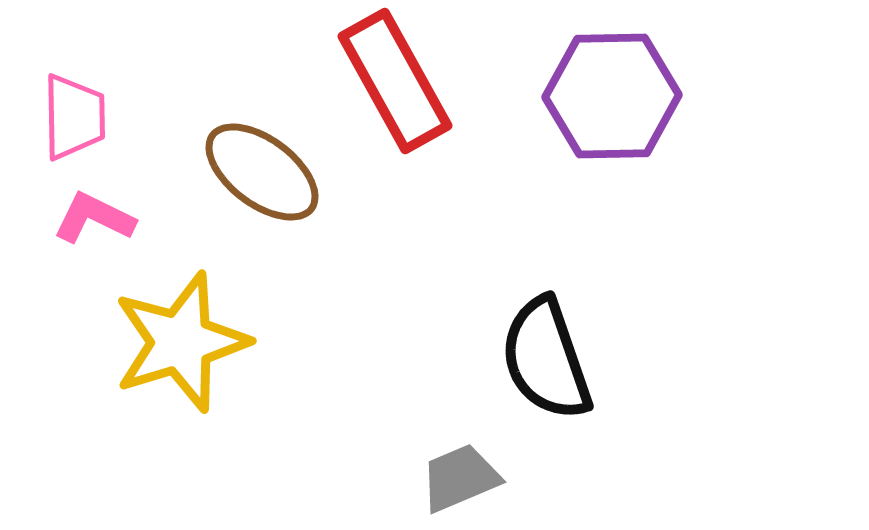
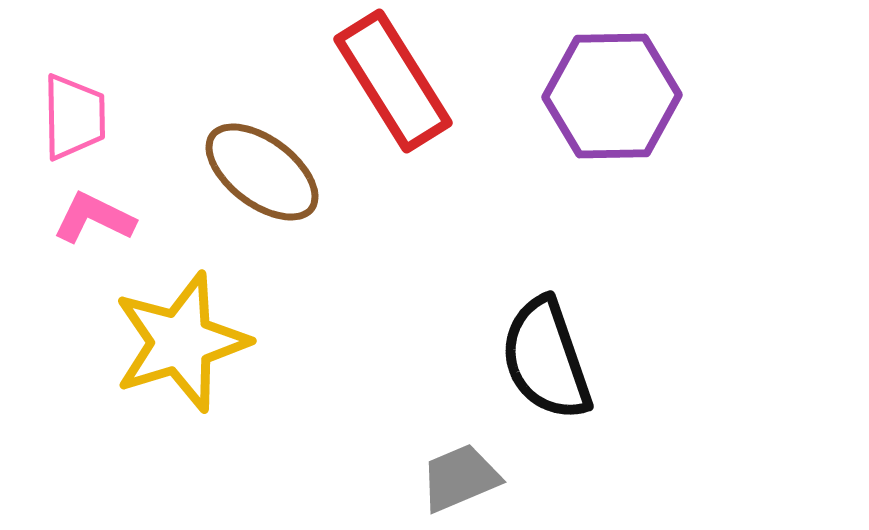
red rectangle: moved 2 px left; rotated 3 degrees counterclockwise
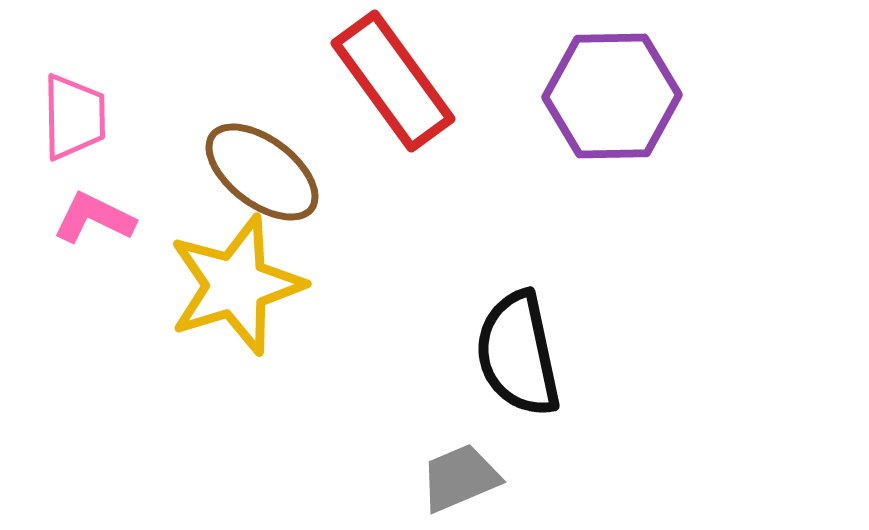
red rectangle: rotated 4 degrees counterclockwise
yellow star: moved 55 px right, 57 px up
black semicircle: moved 28 px left, 5 px up; rotated 7 degrees clockwise
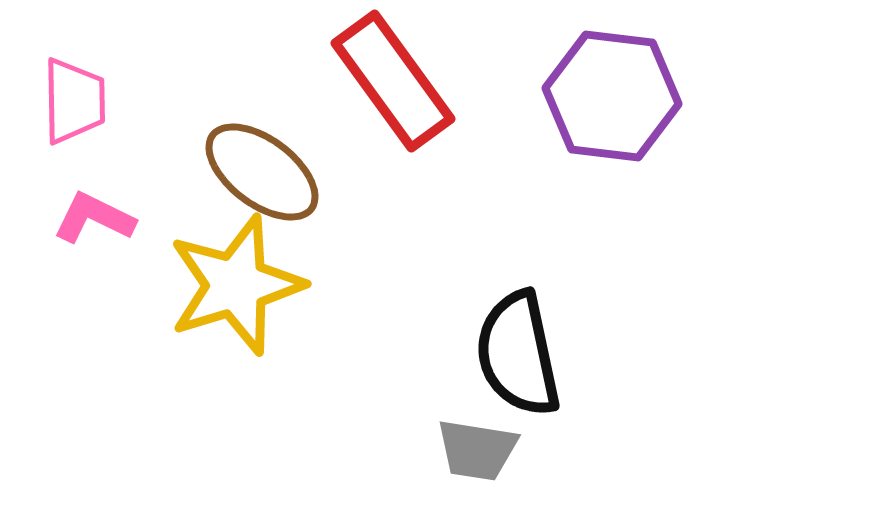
purple hexagon: rotated 8 degrees clockwise
pink trapezoid: moved 16 px up
gray trapezoid: moved 17 px right, 28 px up; rotated 148 degrees counterclockwise
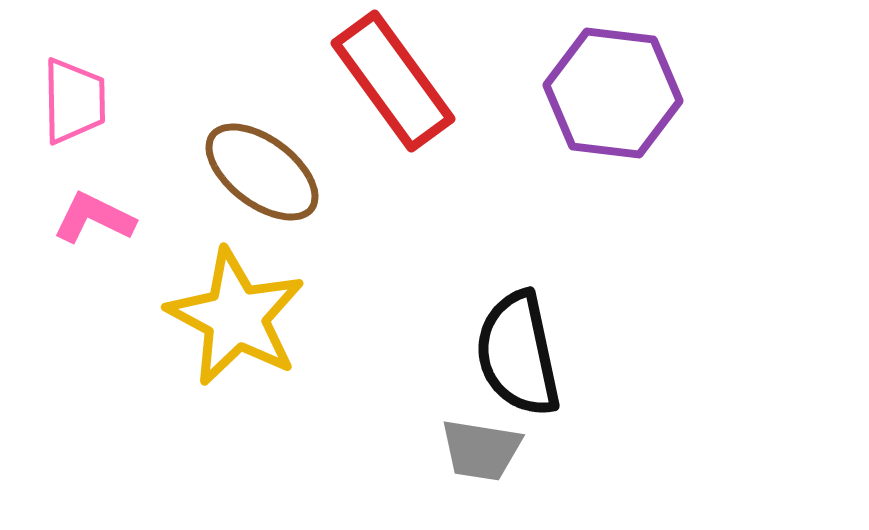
purple hexagon: moved 1 px right, 3 px up
yellow star: moved 32 px down; rotated 27 degrees counterclockwise
gray trapezoid: moved 4 px right
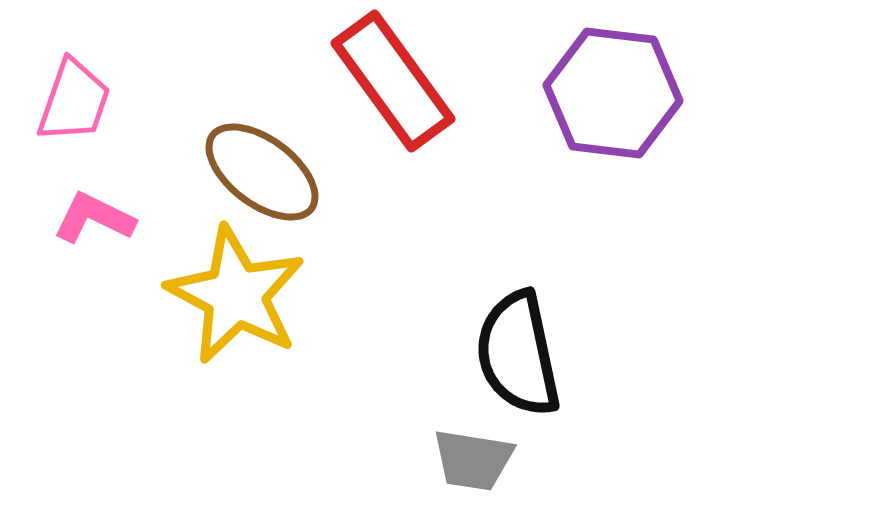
pink trapezoid: rotated 20 degrees clockwise
yellow star: moved 22 px up
gray trapezoid: moved 8 px left, 10 px down
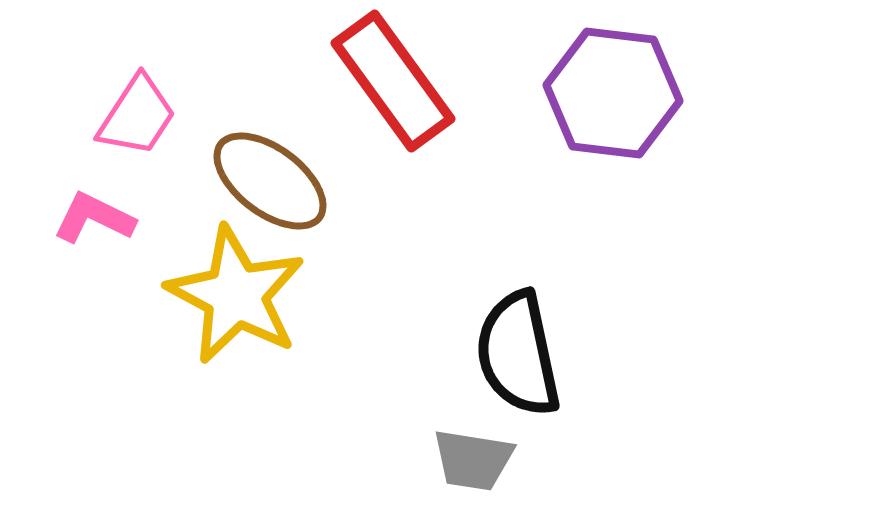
pink trapezoid: moved 63 px right, 15 px down; rotated 14 degrees clockwise
brown ellipse: moved 8 px right, 9 px down
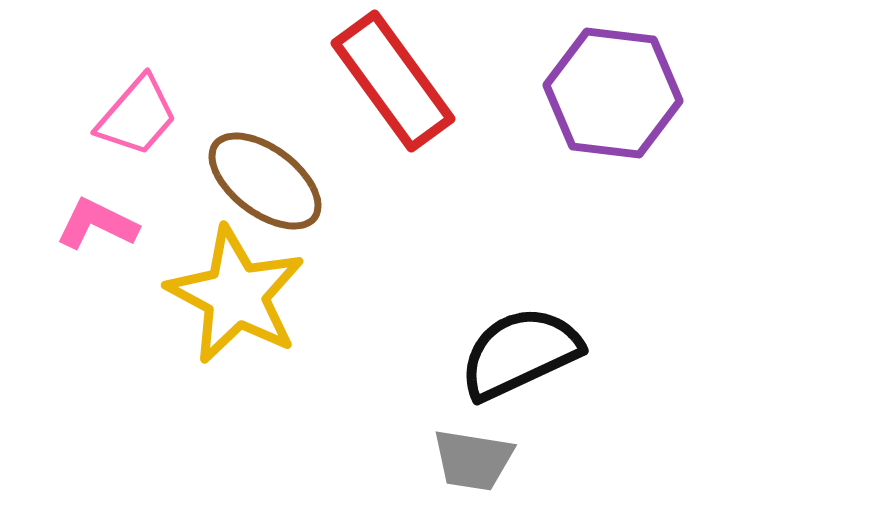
pink trapezoid: rotated 8 degrees clockwise
brown ellipse: moved 5 px left
pink L-shape: moved 3 px right, 6 px down
black semicircle: moved 2 px right, 1 px up; rotated 77 degrees clockwise
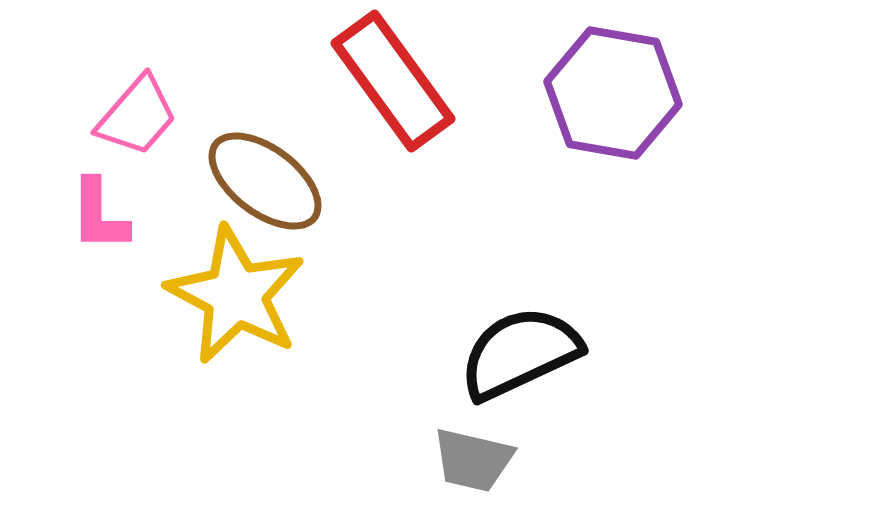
purple hexagon: rotated 3 degrees clockwise
pink L-shape: moved 2 px right, 9 px up; rotated 116 degrees counterclockwise
gray trapezoid: rotated 4 degrees clockwise
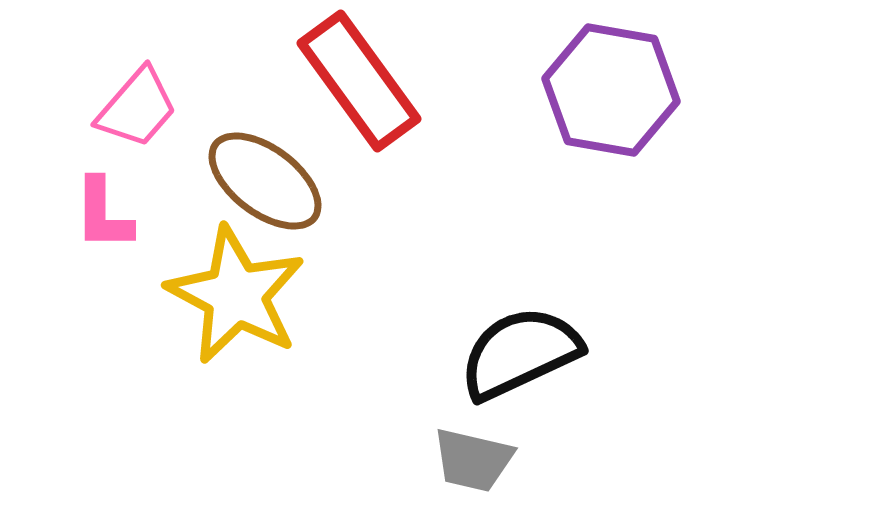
red rectangle: moved 34 px left
purple hexagon: moved 2 px left, 3 px up
pink trapezoid: moved 8 px up
pink L-shape: moved 4 px right, 1 px up
